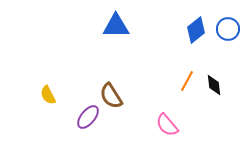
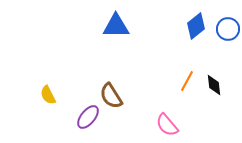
blue diamond: moved 4 px up
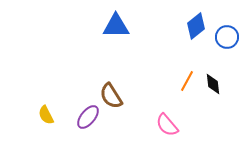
blue circle: moved 1 px left, 8 px down
black diamond: moved 1 px left, 1 px up
yellow semicircle: moved 2 px left, 20 px down
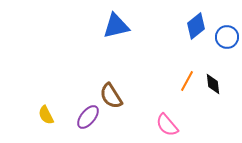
blue triangle: rotated 12 degrees counterclockwise
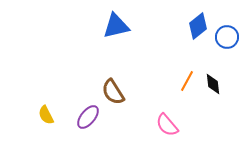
blue diamond: moved 2 px right
brown semicircle: moved 2 px right, 4 px up
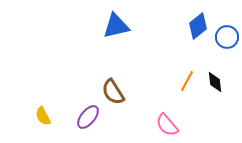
black diamond: moved 2 px right, 2 px up
yellow semicircle: moved 3 px left, 1 px down
